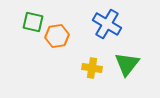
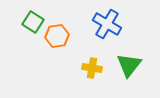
green square: rotated 20 degrees clockwise
green triangle: moved 2 px right, 1 px down
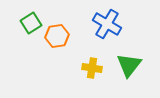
green square: moved 2 px left, 1 px down; rotated 25 degrees clockwise
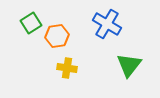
yellow cross: moved 25 px left
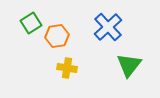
blue cross: moved 1 px right, 3 px down; rotated 16 degrees clockwise
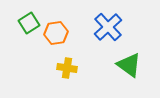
green square: moved 2 px left
orange hexagon: moved 1 px left, 3 px up
green triangle: rotated 32 degrees counterclockwise
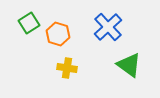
orange hexagon: moved 2 px right, 1 px down; rotated 25 degrees clockwise
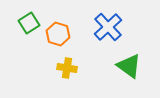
green triangle: moved 1 px down
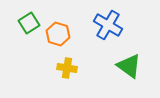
blue cross: moved 2 px up; rotated 16 degrees counterclockwise
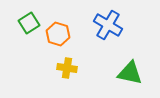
green triangle: moved 1 px right, 7 px down; rotated 24 degrees counterclockwise
